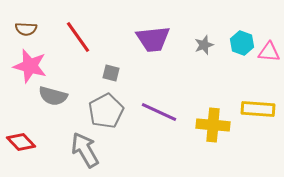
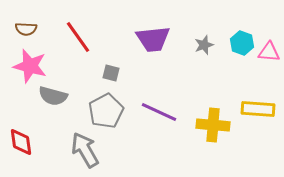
red diamond: rotated 36 degrees clockwise
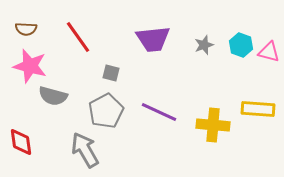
cyan hexagon: moved 1 px left, 2 px down
pink triangle: rotated 10 degrees clockwise
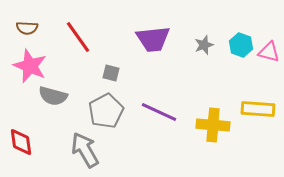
brown semicircle: moved 1 px right, 1 px up
pink star: rotated 8 degrees clockwise
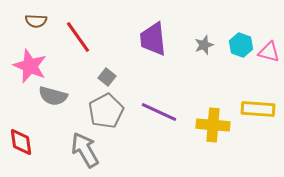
brown semicircle: moved 9 px right, 7 px up
purple trapezoid: rotated 90 degrees clockwise
gray square: moved 4 px left, 4 px down; rotated 24 degrees clockwise
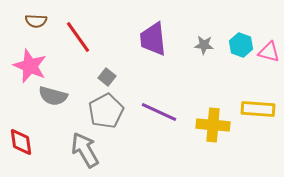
gray star: rotated 24 degrees clockwise
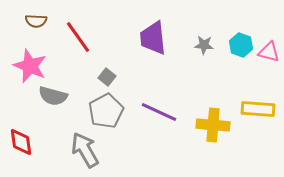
purple trapezoid: moved 1 px up
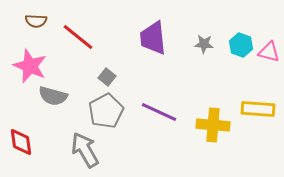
red line: rotated 16 degrees counterclockwise
gray star: moved 1 px up
